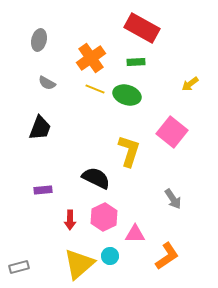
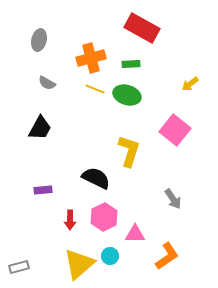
orange cross: rotated 20 degrees clockwise
green rectangle: moved 5 px left, 2 px down
black trapezoid: rotated 8 degrees clockwise
pink square: moved 3 px right, 2 px up
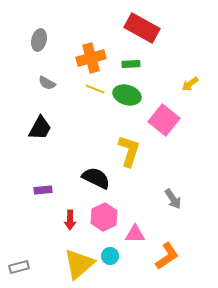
pink square: moved 11 px left, 10 px up
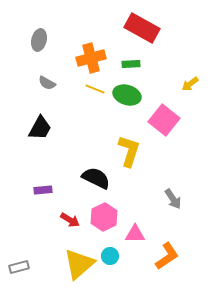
red arrow: rotated 60 degrees counterclockwise
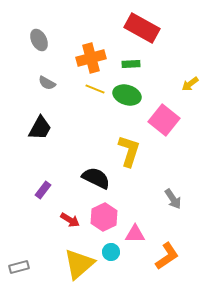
gray ellipse: rotated 40 degrees counterclockwise
purple rectangle: rotated 48 degrees counterclockwise
cyan circle: moved 1 px right, 4 px up
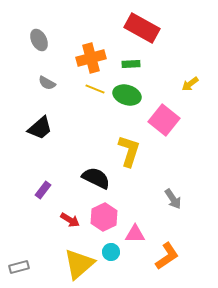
black trapezoid: rotated 20 degrees clockwise
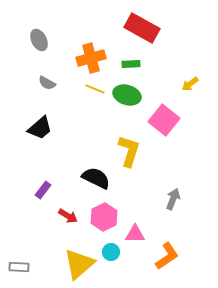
gray arrow: rotated 125 degrees counterclockwise
red arrow: moved 2 px left, 4 px up
gray rectangle: rotated 18 degrees clockwise
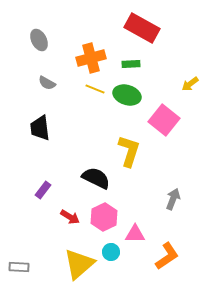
black trapezoid: rotated 124 degrees clockwise
red arrow: moved 2 px right, 1 px down
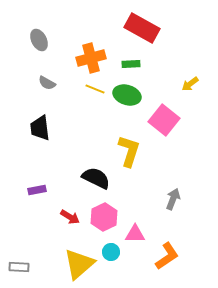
purple rectangle: moved 6 px left; rotated 42 degrees clockwise
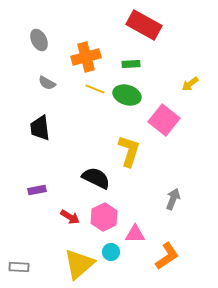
red rectangle: moved 2 px right, 3 px up
orange cross: moved 5 px left, 1 px up
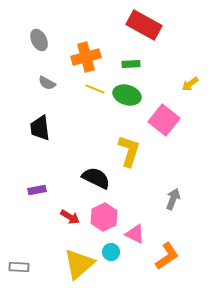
pink triangle: rotated 25 degrees clockwise
